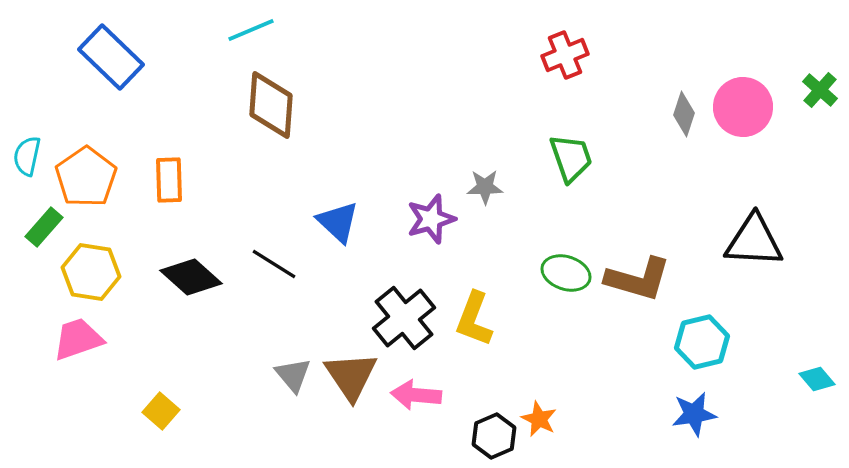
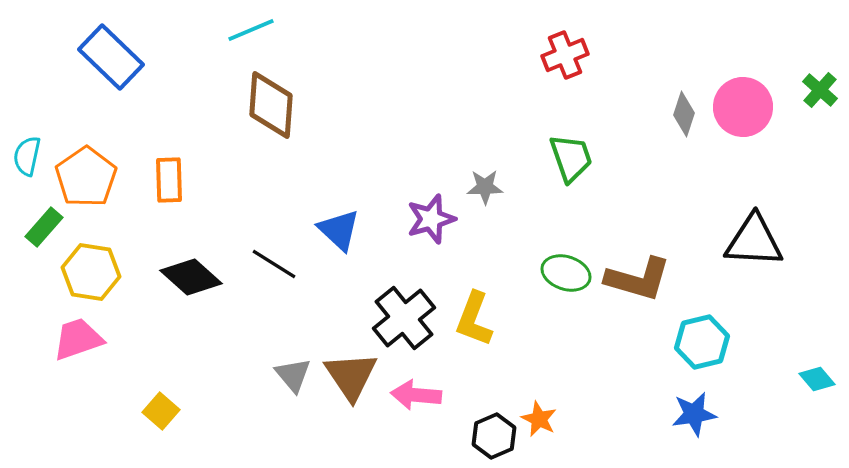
blue triangle: moved 1 px right, 8 px down
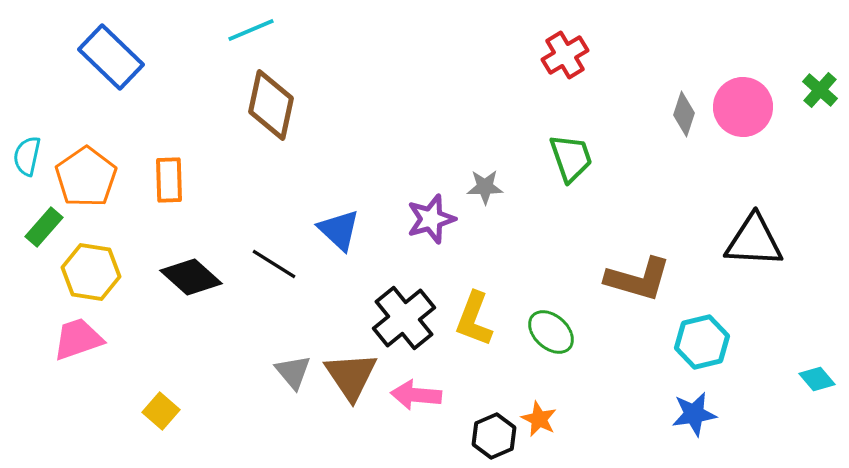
red cross: rotated 9 degrees counterclockwise
brown diamond: rotated 8 degrees clockwise
green ellipse: moved 15 px left, 59 px down; rotated 24 degrees clockwise
gray triangle: moved 3 px up
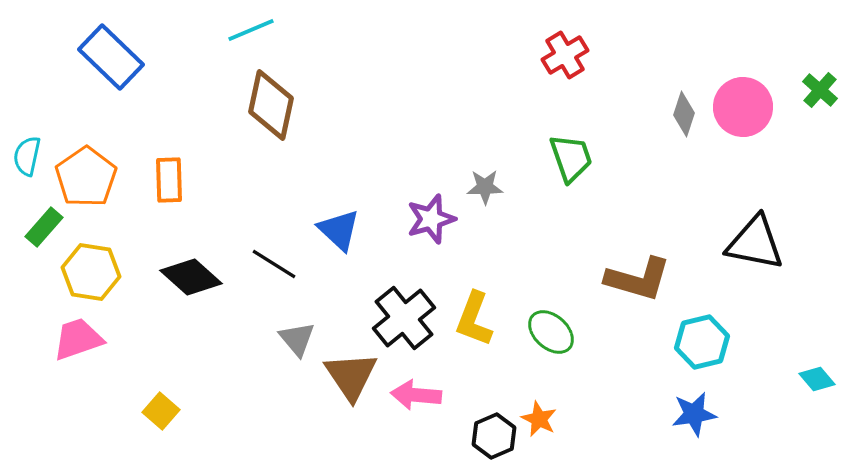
black triangle: moved 1 px right, 2 px down; rotated 8 degrees clockwise
gray triangle: moved 4 px right, 33 px up
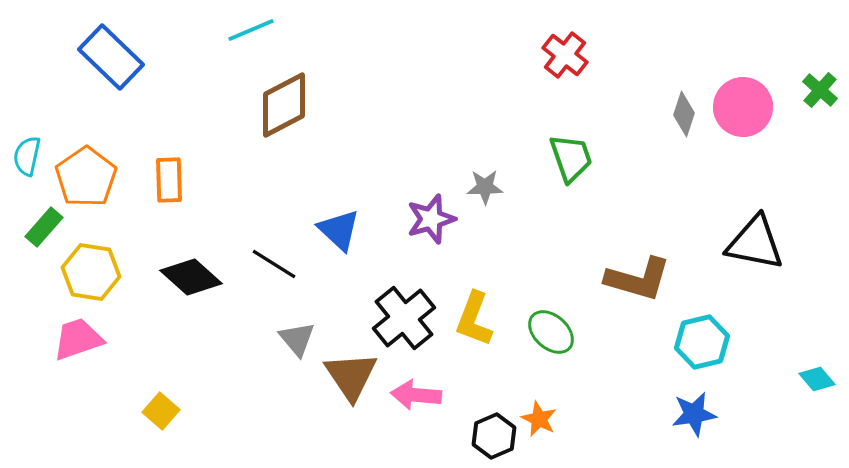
red cross: rotated 21 degrees counterclockwise
brown diamond: moved 13 px right; rotated 50 degrees clockwise
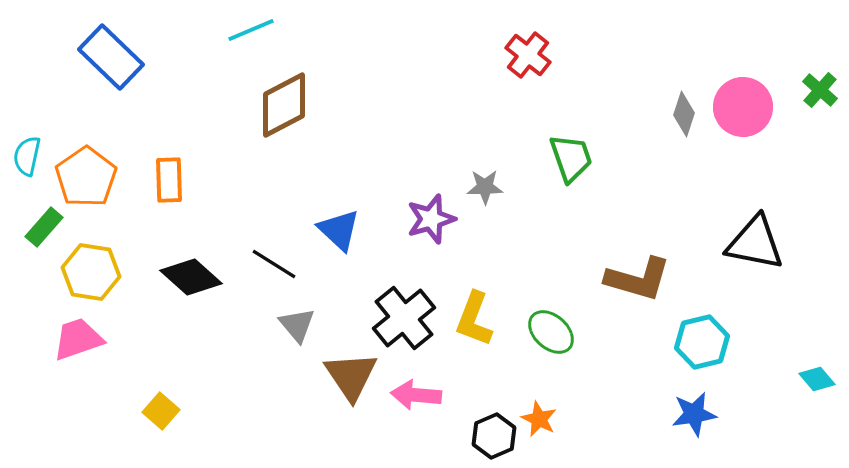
red cross: moved 37 px left
gray triangle: moved 14 px up
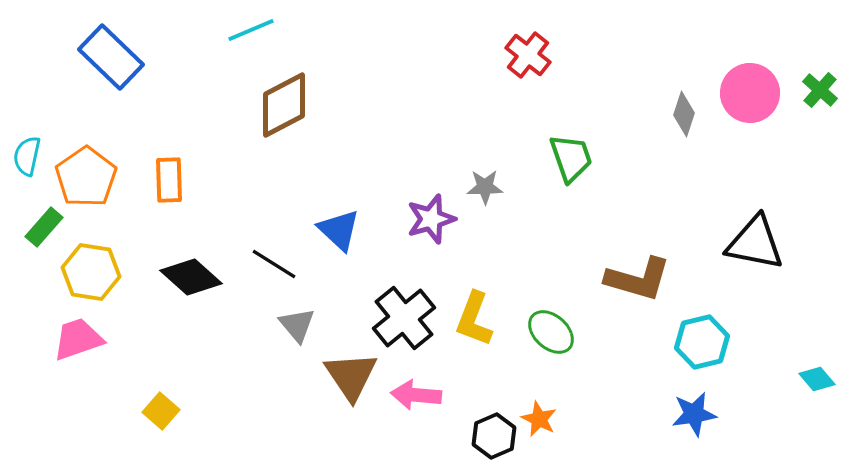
pink circle: moved 7 px right, 14 px up
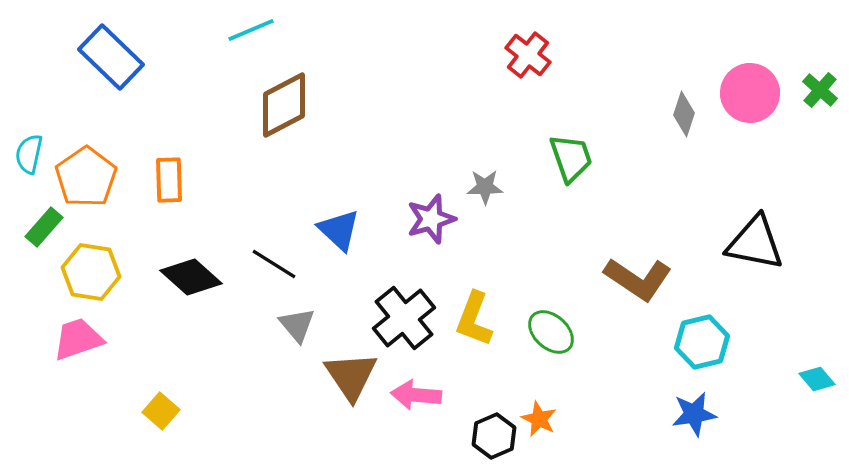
cyan semicircle: moved 2 px right, 2 px up
brown L-shape: rotated 18 degrees clockwise
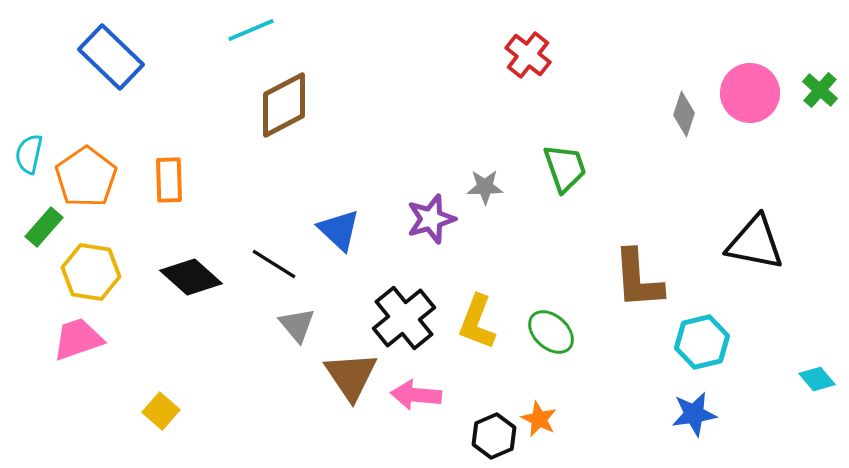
green trapezoid: moved 6 px left, 10 px down
brown L-shape: rotated 52 degrees clockwise
yellow L-shape: moved 3 px right, 3 px down
